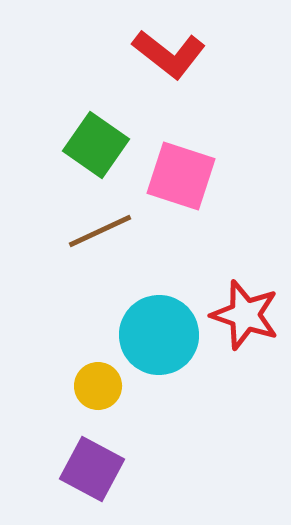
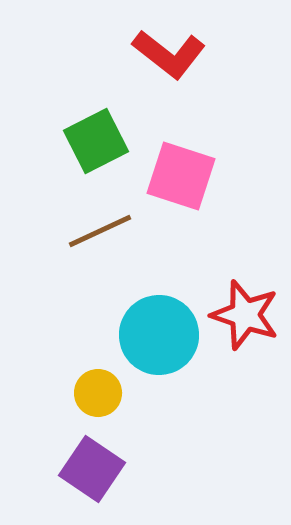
green square: moved 4 px up; rotated 28 degrees clockwise
yellow circle: moved 7 px down
purple square: rotated 6 degrees clockwise
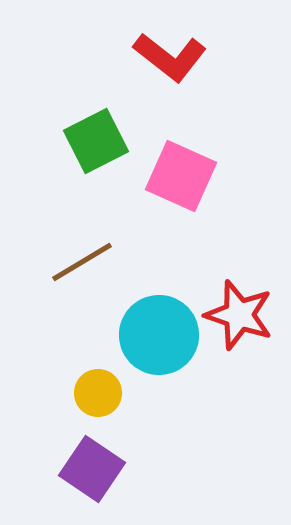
red L-shape: moved 1 px right, 3 px down
pink square: rotated 6 degrees clockwise
brown line: moved 18 px left, 31 px down; rotated 6 degrees counterclockwise
red star: moved 6 px left
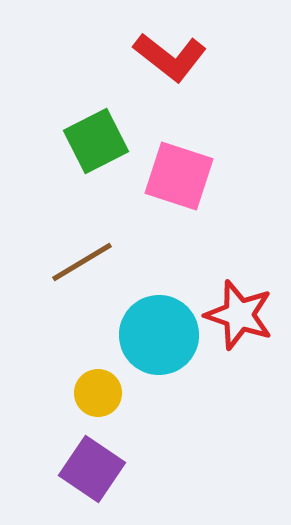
pink square: moved 2 px left; rotated 6 degrees counterclockwise
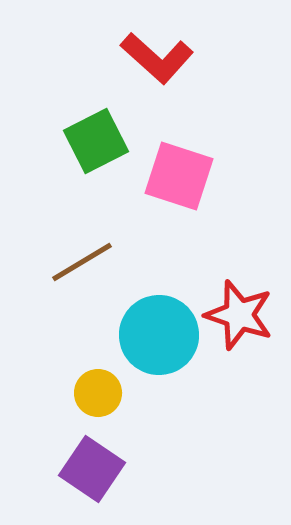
red L-shape: moved 13 px left, 1 px down; rotated 4 degrees clockwise
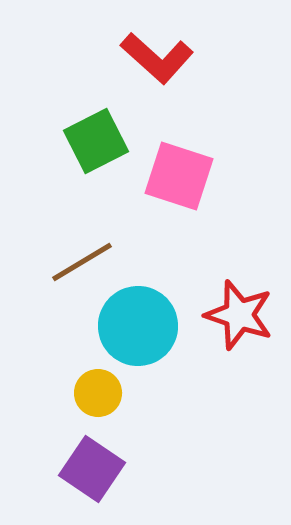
cyan circle: moved 21 px left, 9 px up
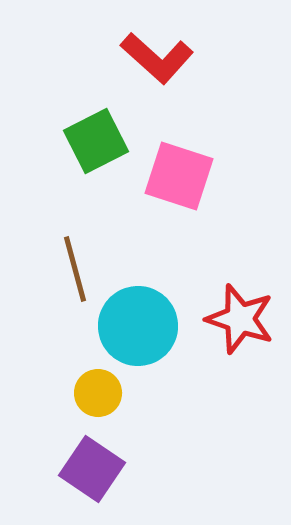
brown line: moved 7 px left, 7 px down; rotated 74 degrees counterclockwise
red star: moved 1 px right, 4 px down
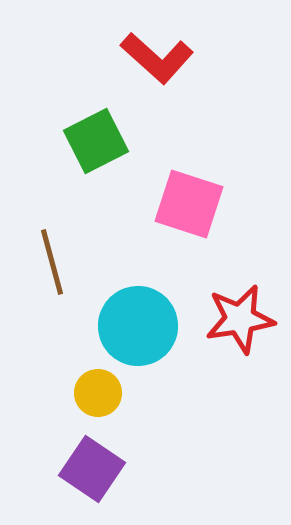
pink square: moved 10 px right, 28 px down
brown line: moved 23 px left, 7 px up
red star: rotated 28 degrees counterclockwise
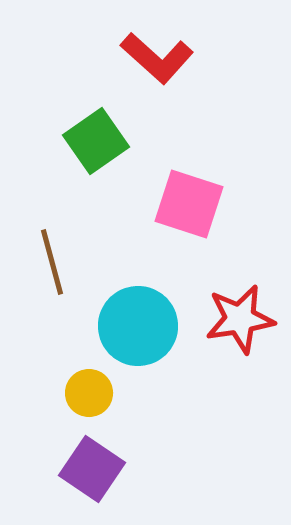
green square: rotated 8 degrees counterclockwise
yellow circle: moved 9 px left
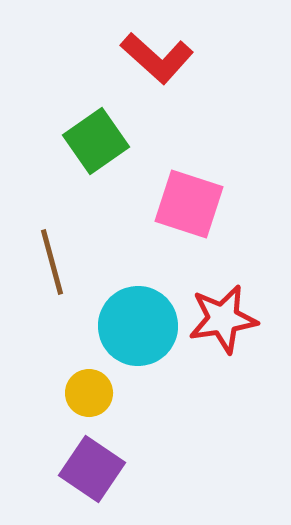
red star: moved 17 px left
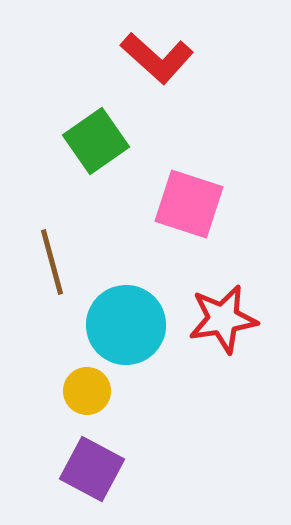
cyan circle: moved 12 px left, 1 px up
yellow circle: moved 2 px left, 2 px up
purple square: rotated 6 degrees counterclockwise
